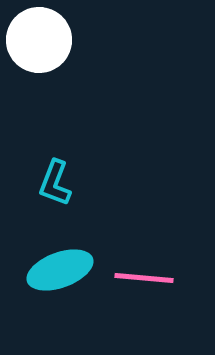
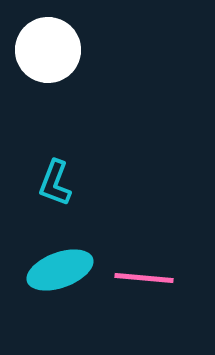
white circle: moved 9 px right, 10 px down
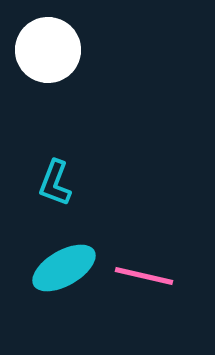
cyan ellipse: moved 4 px right, 2 px up; rotated 10 degrees counterclockwise
pink line: moved 2 px up; rotated 8 degrees clockwise
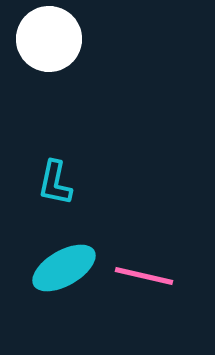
white circle: moved 1 px right, 11 px up
cyan L-shape: rotated 9 degrees counterclockwise
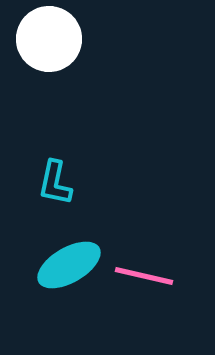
cyan ellipse: moved 5 px right, 3 px up
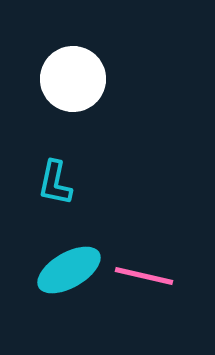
white circle: moved 24 px right, 40 px down
cyan ellipse: moved 5 px down
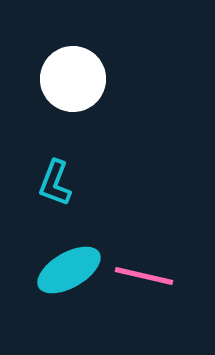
cyan L-shape: rotated 9 degrees clockwise
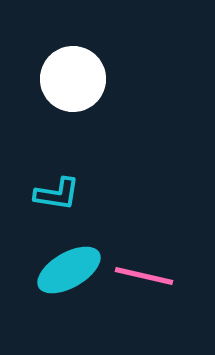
cyan L-shape: moved 2 px right, 11 px down; rotated 102 degrees counterclockwise
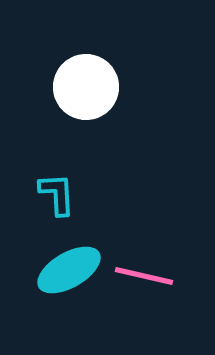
white circle: moved 13 px right, 8 px down
cyan L-shape: rotated 102 degrees counterclockwise
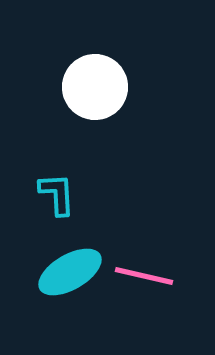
white circle: moved 9 px right
cyan ellipse: moved 1 px right, 2 px down
